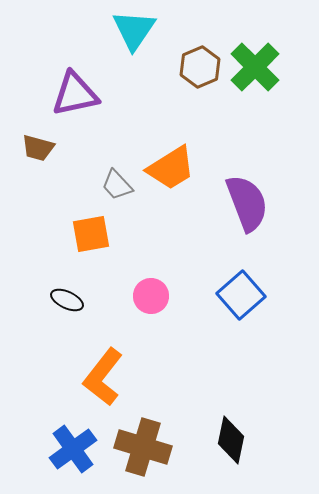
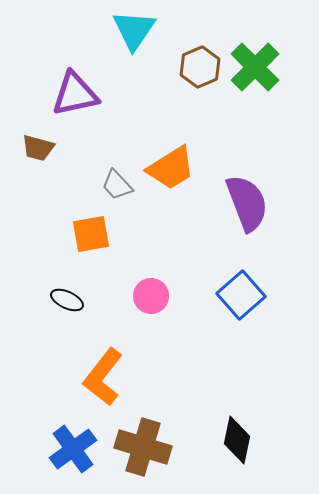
black diamond: moved 6 px right
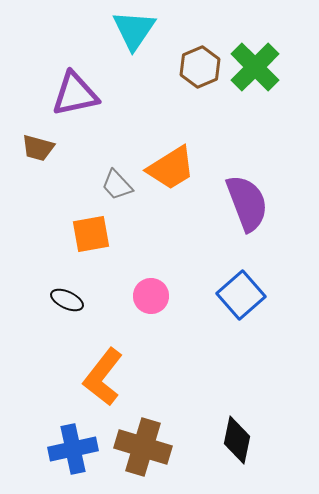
blue cross: rotated 24 degrees clockwise
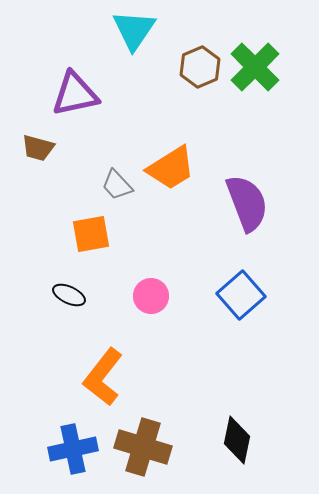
black ellipse: moved 2 px right, 5 px up
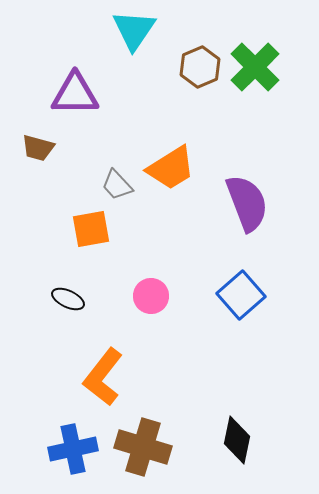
purple triangle: rotated 12 degrees clockwise
orange square: moved 5 px up
black ellipse: moved 1 px left, 4 px down
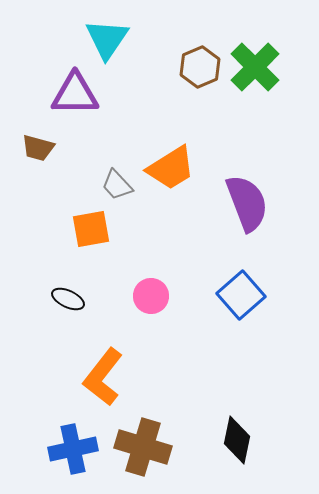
cyan triangle: moved 27 px left, 9 px down
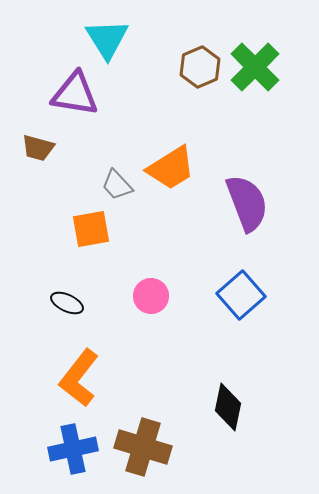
cyan triangle: rotated 6 degrees counterclockwise
purple triangle: rotated 9 degrees clockwise
black ellipse: moved 1 px left, 4 px down
orange L-shape: moved 24 px left, 1 px down
black diamond: moved 9 px left, 33 px up
